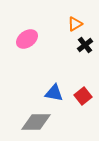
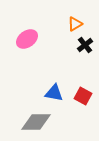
red square: rotated 24 degrees counterclockwise
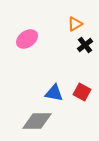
red square: moved 1 px left, 4 px up
gray diamond: moved 1 px right, 1 px up
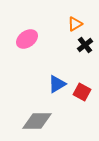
blue triangle: moved 3 px right, 9 px up; rotated 42 degrees counterclockwise
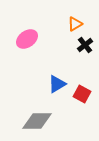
red square: moved 2 px down
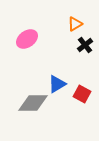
gray diamond: moved 4 px left, 18 px up
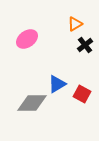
gray diamond: moved 1 px left
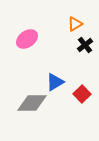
blue triangle: moved 2 px left, 2 px up
red square: rotated 18 degrees clockwise
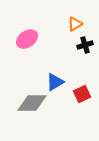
black cross: rotated 21 degrees clockwise
red square: rotated 18 degrees clockwise
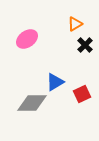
black cross: rotated 28 degrees counterclockwise
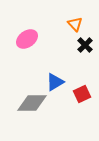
orange triangle: rotated 42 degrees counterclockwise
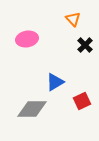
orange triangle: moved 2 px left, 5 px up
pink ellipse: rotated 25 degrees clockwise
red square: moved 7 px down
gray diamond: moved 6 px down
